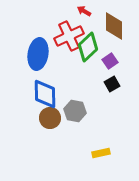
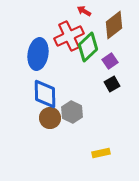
brown diamond: moved 1 px up; rotated 52 degrees clockwise
gray hexagon: moved 3 px left, 1 px down; rotated 15 degrees clockwise
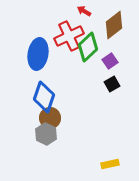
blue diamond: moved 1 px left, 3 px down; rotated 20 degrees clockwise
gray hexagon: moved 26 px left, 22 px down
yellow rectangle: moved 9 px right, 11 px down
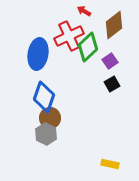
yellow rectangle: rotated 24 degrees clockwise
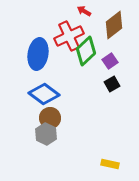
green diamond: moved 2 px left, 4 px down
blue diamond: moved 3 px up; rotated 72 degrees counterclockwise
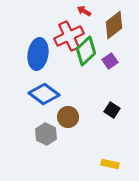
black square: moved 26 px down; rotated 28 degrees counterclockwise
brown circle: moved 18 px right, 1 px up
